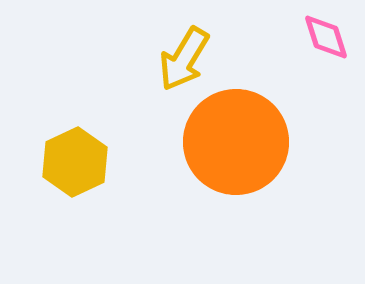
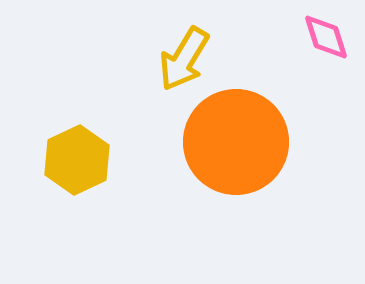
yellow hexagon: moved 2 px right, 2 px up
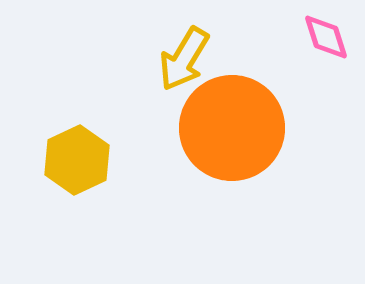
orange circle: moved 4 px left, 14 px up
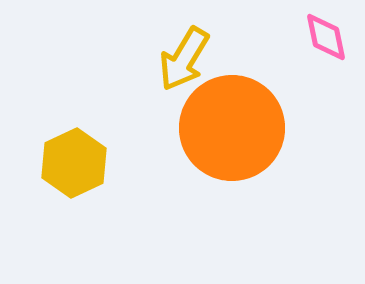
pink diamond: rotated 6 degrees clockwise
yellow hexagon: moved 3 px left, 3 px down
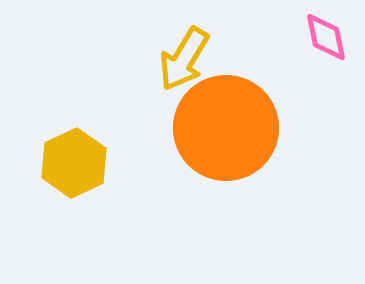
orange circle: moved 6 px left
